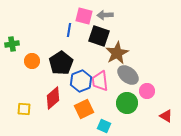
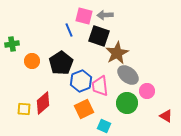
blue line: rotated 32 degrees counterclockwise
pink trapezoid: moved 5 px down
red diamond: moved 10 px left, 5 px down
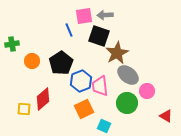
pink square: rotated 24 degrees counterclockwise
red diamond: moved 4 px up
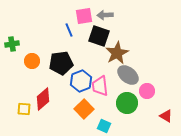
black pentagon: rotated 25 degrees clockwise
orange square: rotated 18 degrees counterclockwise
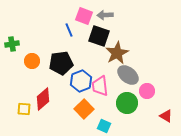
pink square: rotated 30 degrees clockwise
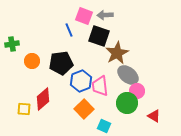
pink circle: moved 10 px left
red triangle: moved 12 px left
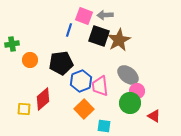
blue line: rotated 40 degrees clockwise
brown star: moved 2 px right, 13 px up
orange circle: moved 2 px left, 1 px up
green circle: moved 3 px right
cyan square: rotated 16 degrees counterclockwise
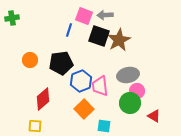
green cross: moved 26 px up
gray ellipse: rotated 50 degrees counterclockwise
yellow square: moved 11 px right, 17 px down
